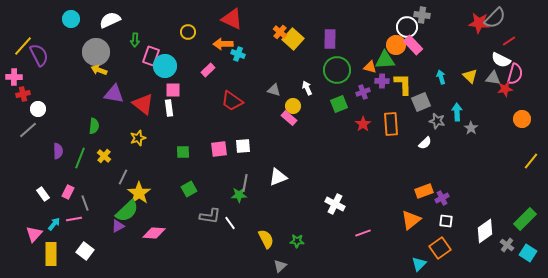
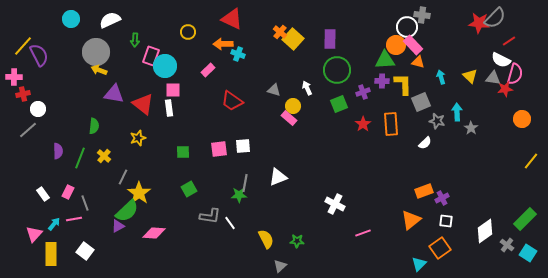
orange triangle at (370, 67): moved 48 px right, 5 px up
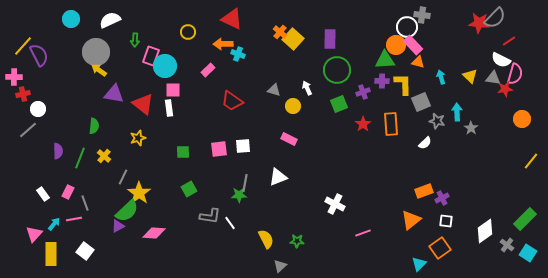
yellow arrow at (99, 70): rotated 14 degrees clockwise
pink rectangle at (289, 118): moved 21 px down; rotated 14 degrees counterclockwise
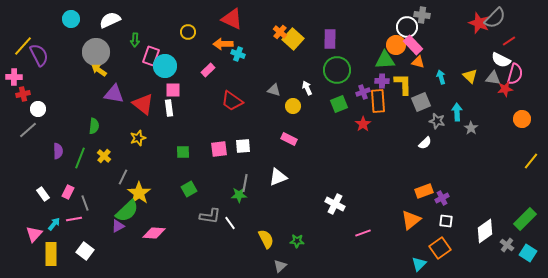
red star at (479, 23): rotated 15 degrees clockwise
orange rectangle at (391, 124): moved 13 px left, 23 px up
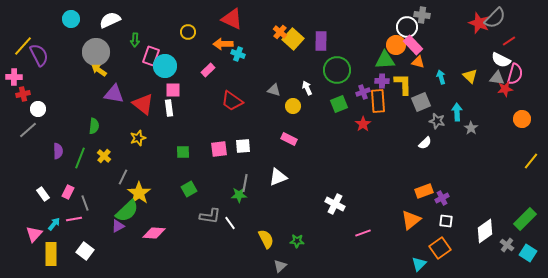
purple rectangle at (330, 39): moved 9 px left, 2 px down
gray triangle at (493, 78): moved 4 px right
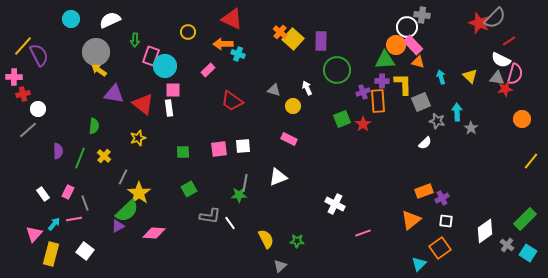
green square at (339, 104): moved 3 px right, 15 px down
yellow rectangle at (51, 254): rotated 15 degrees clockwise
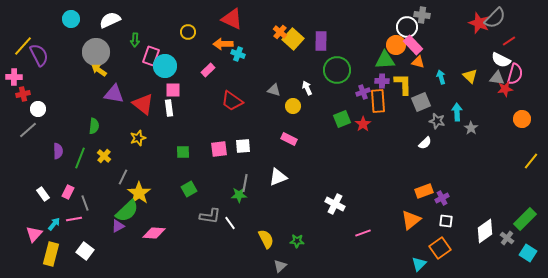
gray cross at (507, 245): moved 7 px up
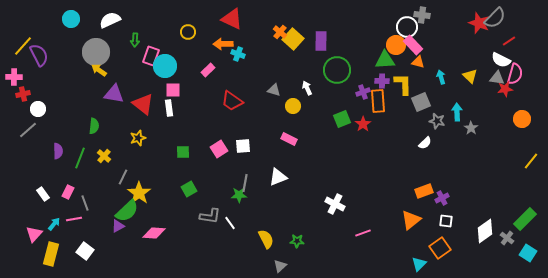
pink square at (219, 149): rotated 24 degrees counterclockwise
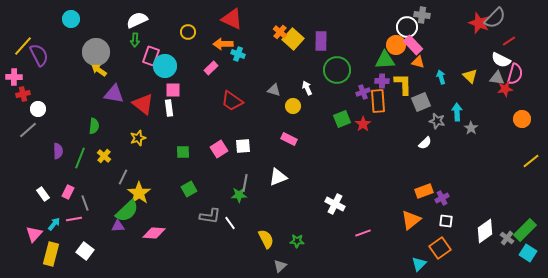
white semicircle at (110, 20): moved 27 px right
pink rectangle at (208, 70): moved 3 px right, 2 px up
yellow line at (531, 161): rotated 12 degrees clockwise
green rectangle at (525, 219): moved 11 px down
purple triangle at (118, 226): rotated 24 degrees clockwise
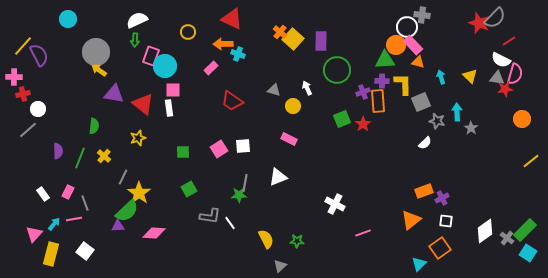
cyan circle at (71, 19): moved 3 px left
